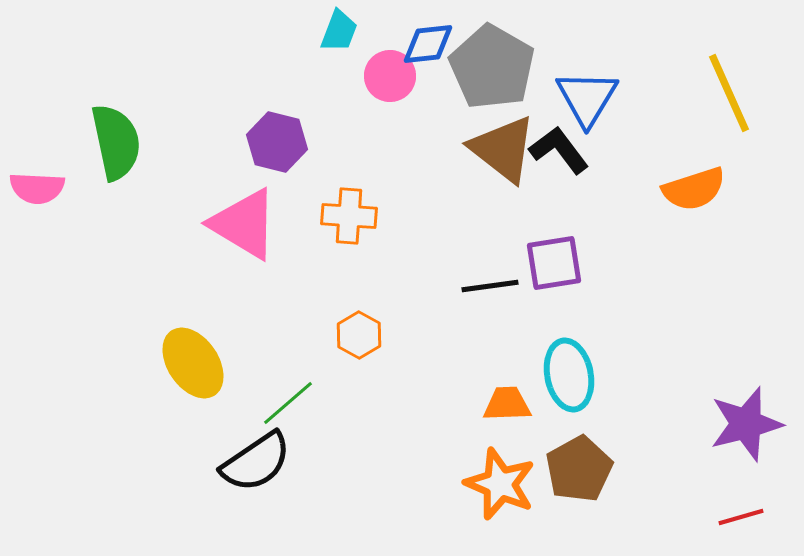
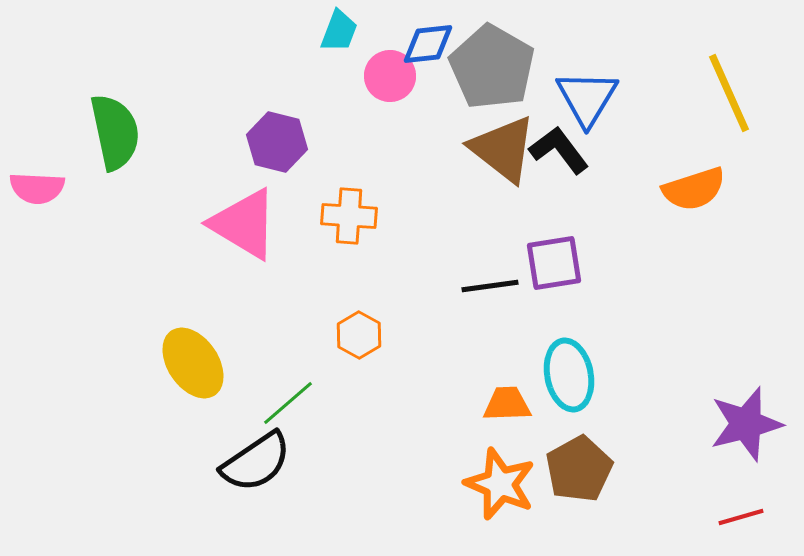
green semicircle: moved 1 px left, 10 px up
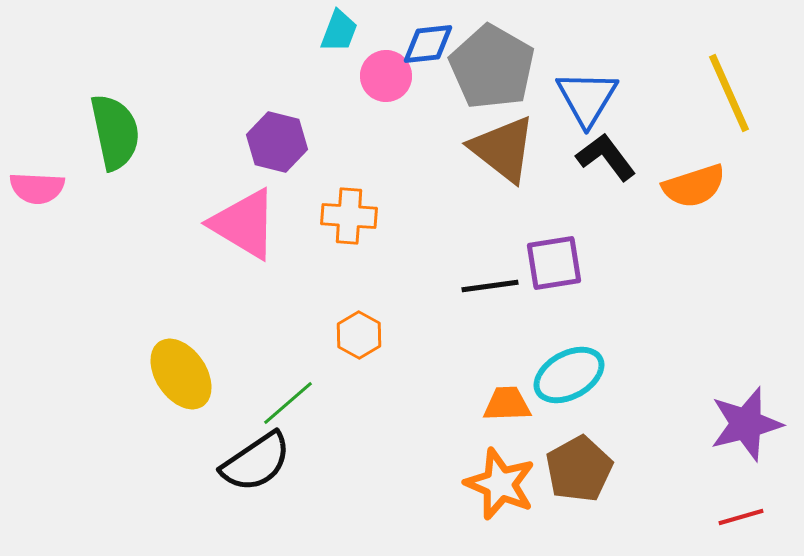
pink circle: moved 4 px left
black L-shape: moved 47 px right, 7 px down
orange semicircle: moved 3 px up
yellow ellipse: moved 12 px left, 11 px down
cyan ellipse: rotated 72 degrees clockwise
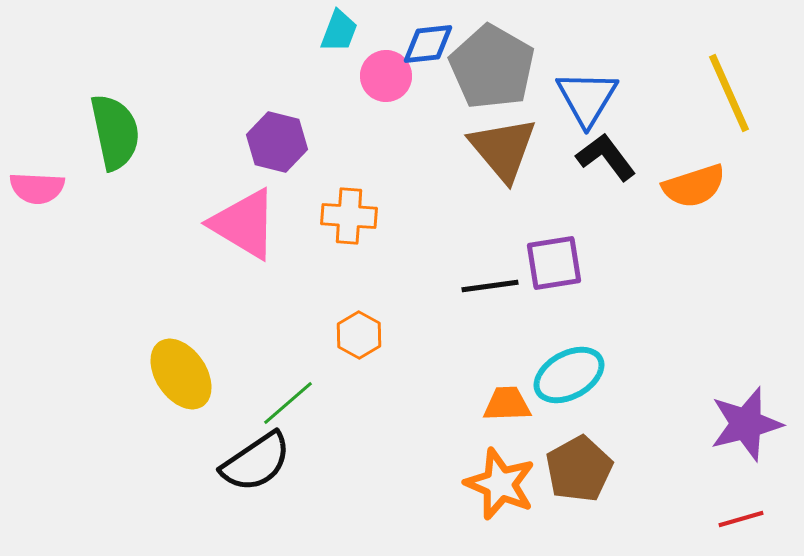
brown triangle: rotated 12 degrees clockwise
red line: moved 2 px down
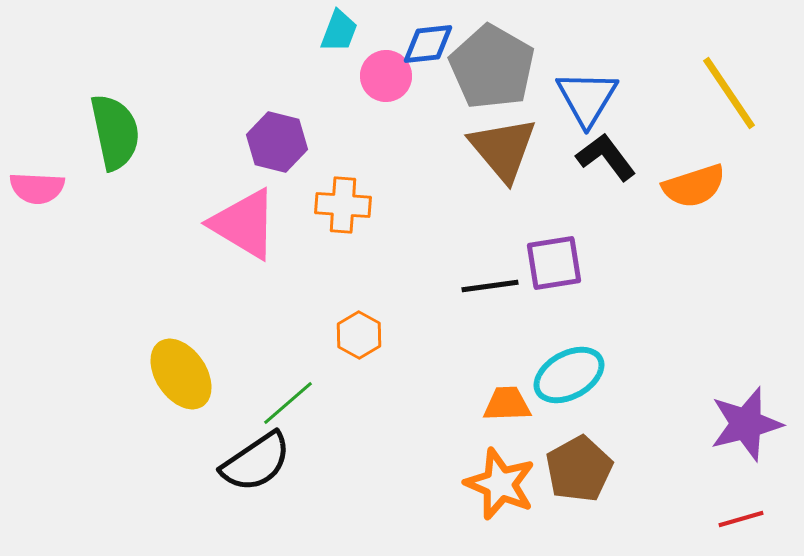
yellow line: rotated 10 degrees counterclockwise
orange cross: moved 6 px left, 11 px up
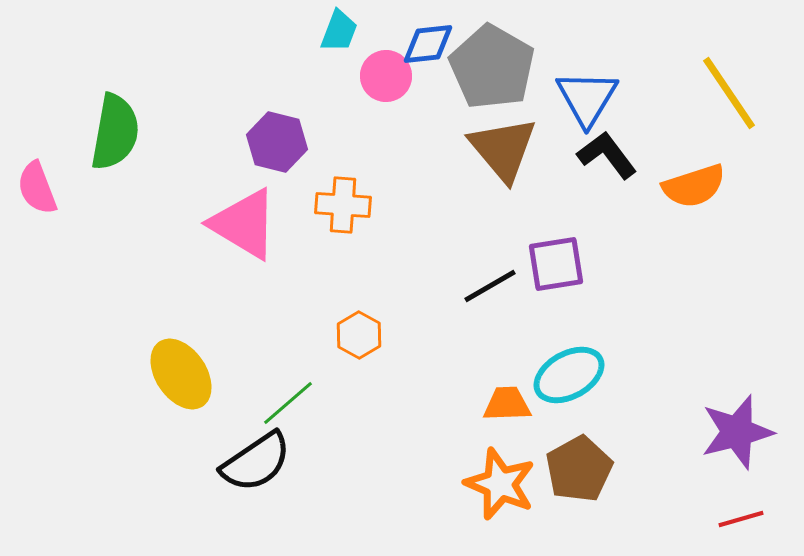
green semicircle: rotated 22 degrees clockwise
black L-shape: moved 1 px right, 2 px up
pink semicircle: rotated 66 degrees clockwise
purple square: moved 2 px right, 1 px down
black line: rotated 22 degrees counterclockwise
purple star: moved 9 px left, 8 px down
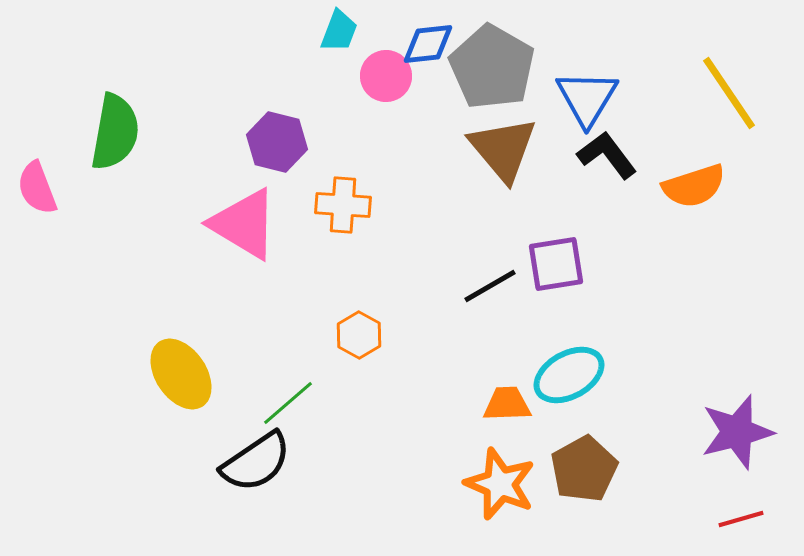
brown pentagon: moved 5 px right
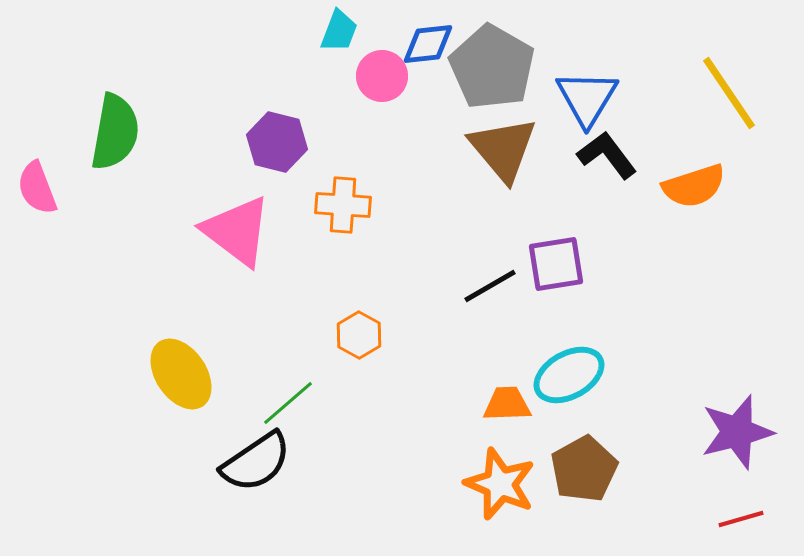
pink circle: moved 4 px left
pink triangle: moved 7 px left, 7 px down; rotated 6 degrees clockwise
